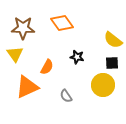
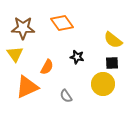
yellow circle: moved 1 px up
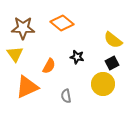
orange diamond: rotated 15 degrees counterclockwise
black square: rotated 24 degrees counterclockwise
orange semicircle: moved 2 px right, 1 px up
gray semicircle: rotated 24 degrees clockwise
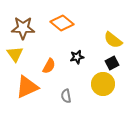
black star: rotated 24 degrees counterclockwise
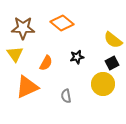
orange semicircle: moved 3 px left, 3 px up
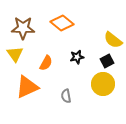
black square: moved 5 px left, 2 px up
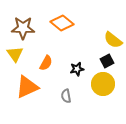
black star: moved 12 px down
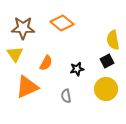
yellow semicircle: rotated 42 degrees clockwise
yellow circle: moved 3 px right, 5 px down
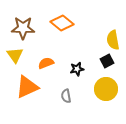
yellow triangle: moved 1 px down
orange semicircle: rotated 140 degrees counterclockwise
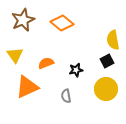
brown star: moved 8 px up; rotated 25 degrees counterclockwise
black star: moved 1 px left, 1 px down
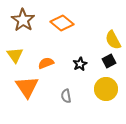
brown star: rotated 15 degrees counterclockwise
yellow semicircle: rotated 18 degrees counterclockwise
black square: moved 2 px right
black star: moved 4 px right, 6 px up; rotated 16 degrees counterclockwise
orange triangle: rotated 40 degrees counterclockwise
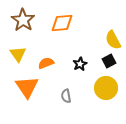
orange diamond: rotated 45 degrees counterclockwise
yellow triangle: moved 3 px right, 1 px up
yellow circle: moved 1 px up
